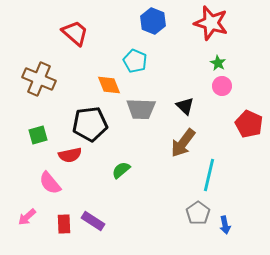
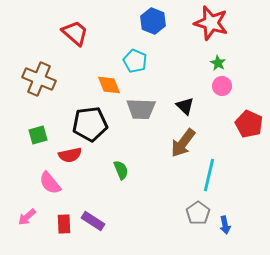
green semicircle: rotated 108 degrees clockwise
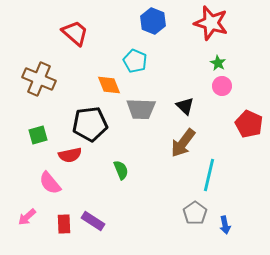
gray pentagon: moved 3 px left
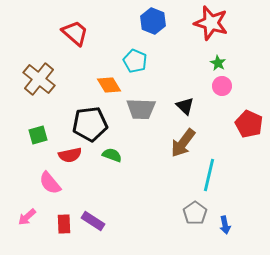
brown cross: rotated 16 degrees clockwise
orange diamond: rotated 10 degrees counterclockwise
green semicircle: moved 9 px left, 15 px up; rotated 48 degrees counterclockwise
